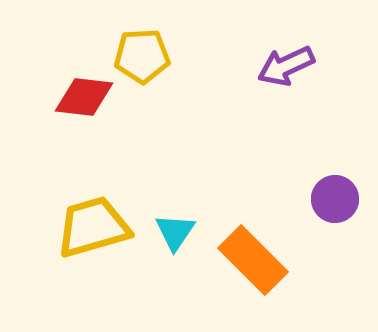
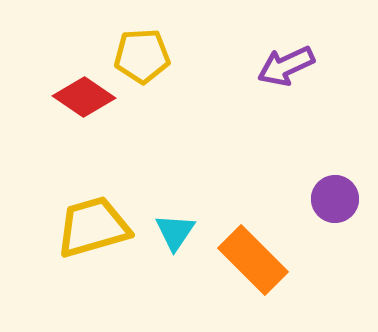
red diamond: rotated 28 degrees clockwise
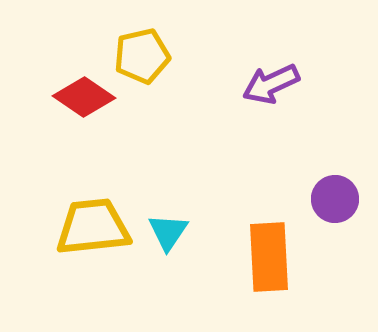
yellow pentagon: rotated 10 degrees counterclockwise
purple arrow: moved 15 px left, 18 px down
yellow trapezoid: rotated 10 degrees clockwise
cyan triangle: moved 7 px left
orange rectangle: moved 16 px right, 3 px up; rotated 42 degrees clockwise
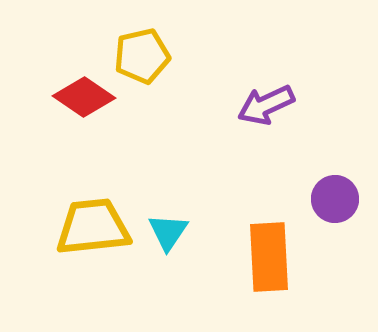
purple arrow: moved 5 px left, 21 px down
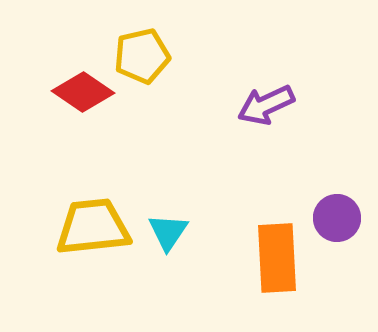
red diamond: moved 1 px left, 5 px up
purple circle: moved 2 px right, 19 px down
orange rectangle: moved 8 px right, 1 px down
